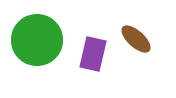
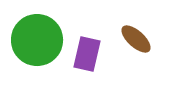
purple rectangle: moved 6 px left
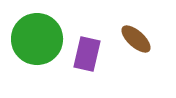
green circle: moved 1 px up
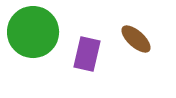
green circle: moved 4 px left, 7 px up
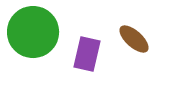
brown ellipse: moved 2 px left
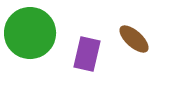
green circle: moved 3 px left, 1 px down
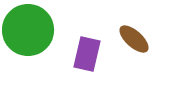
green circle: moved 2 px left, 3 px up
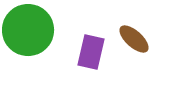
purple rectangle: moved 4 px right, 2 px up
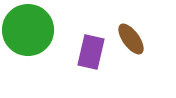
brown ellipse: moved 3 px left; rotated 12 degrees clockwise
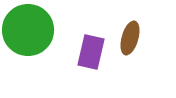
brown ellipse: moved 1 px left, 1 px up; rotated 52 degrees clockwise
